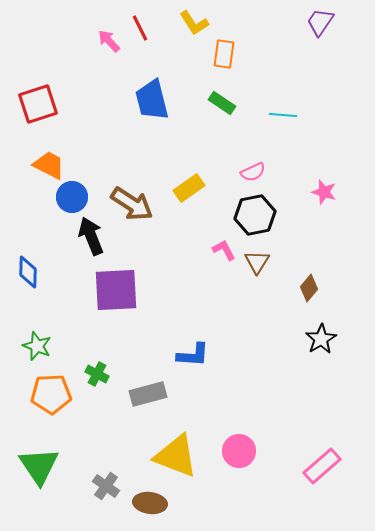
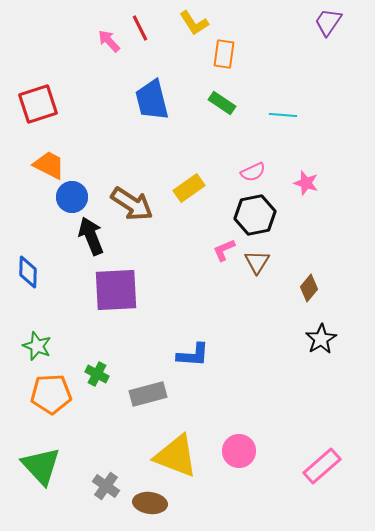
purple trapezoid: moved 8 px right
pink star: moved 18 px left, 9 px up
pink L-shape: rotated 85 degrees counterclockwise
green triangle: moved 2 px right; rotated 9 degrees counterclockwise
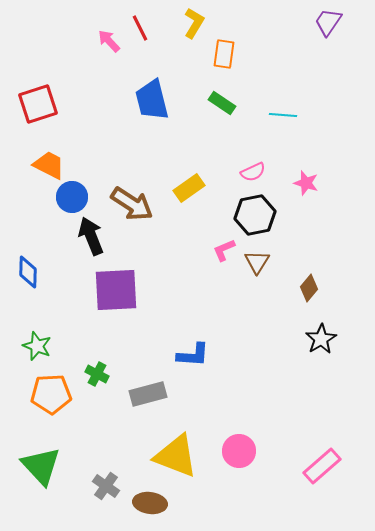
yellow L-shape: rotated 116 degrees counterclockwise
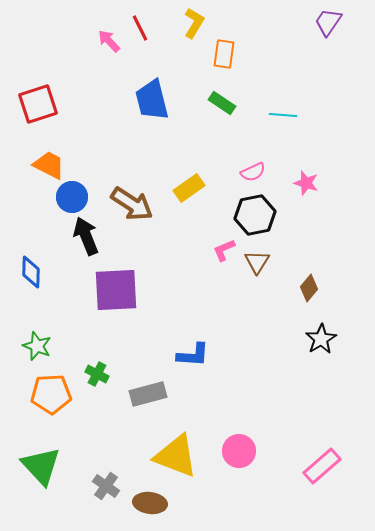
black arrow: moved 5 px left
blue diamond: moved 3 px right
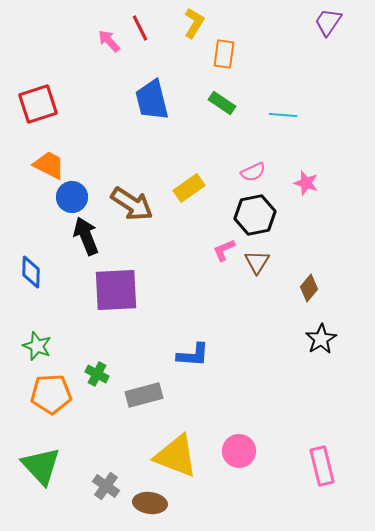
gray rectangle: moved 4 px left, 1 px down
pink rectangle: rotated 63 degrees counterclockwise
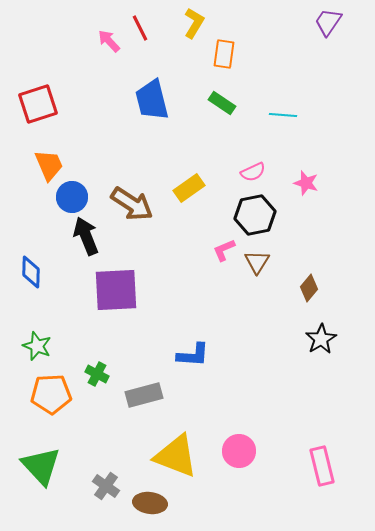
orange trapezoid: rotated 40 degrees clockwise
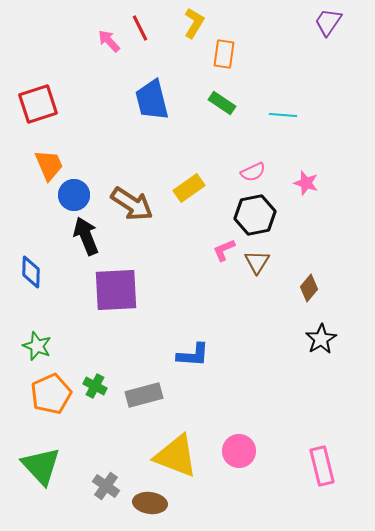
blue circle: moved 2 px right, 2 px up
green cross: moved 2 px left, 12 px down
orange pentagon: rotated 21 degrees counterclockwise
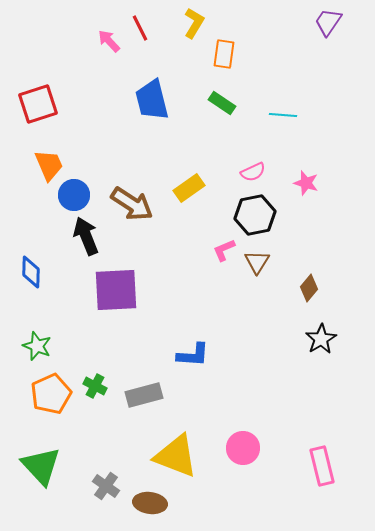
pink circle: moved 4 px right, 3 px up
